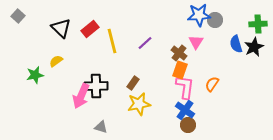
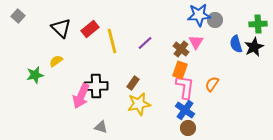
brown cross: moved 2 px right, 4 px up
brown circle: moved 3 px down
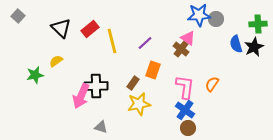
gray circle: moved 1 px right, 1 px up
pink triangle: moved 8 px left, 4 px up; rotated 28 degrees counterclockwise
orange rectangle: moved 27 px left
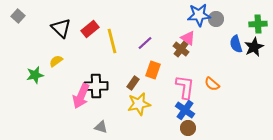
orange semicircle: rotated 84 degrees counterclockwise
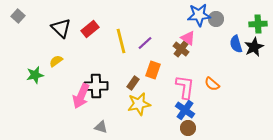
yellow line: moved 9 px right
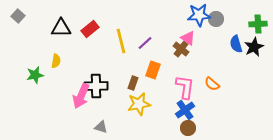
black triangle: rotated 45 degrees counterclockwise
yellow semicircle: rotated 136 degrees clockwise
brown rectangle: rotated 16 degrees counterclockwise
blue cross: rotated 18 degrees clockwise
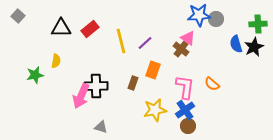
yellow star: moved 16 px right, 6 px down
brown circle: moved 2 px up
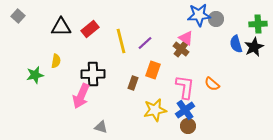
black triangle: moved 1 px up
pink triangle: moved 2 px left
black cross: moved 3 px left, 12 px up
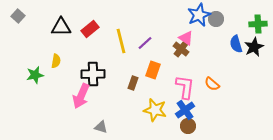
blue star: rotated 20 degrees counterclockwise
yellow star: rotated 25 degrees clockwise
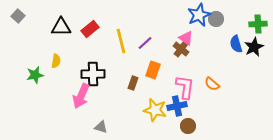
blue cross: moved 8 px left, 4 px up; rotated 24 degrees clockwise
